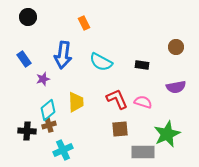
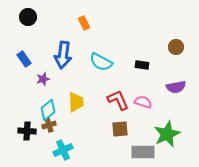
red L-shape: moved 1 px right, 1 px down
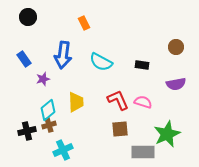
purple semicircle: moved 3 px up
black cross: rotated 18 degrees counterclockwise
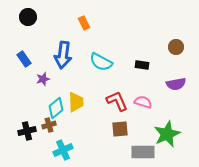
red L-shape: moved 1 px left, 1 px down
cyan diamond: moved 8 px right, 2 px up
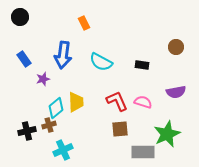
black circle: moved 8 px left
purple semicircle: moved 8 px down
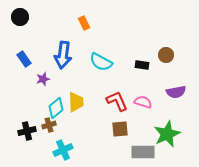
brown circle: moved 10 px left, 8 px down
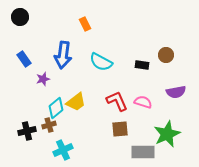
orange rectangle: moved 1 px right, 1 px down
yellow trapezoid: rotated 55 degrees clockwise
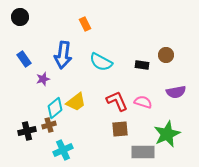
cyan diamond: moved 1 px left
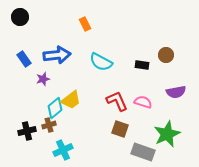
blue arrow: moved 6 px left; rotated 104 degrees counterclockwise
yellow trapezoid: moved 5 px left, 2 px up
brown square: rotated 24 degrees clockwise
gray rectangle: rotated 20 degrees clockwise
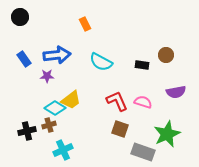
purple star: moved 4 px right, 3 px up; rotated 16 degrees clockwise
cyan diamond: rotated 70 degrees clockwise
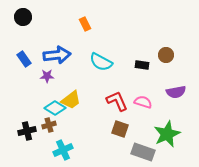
black circle: moved 3 px right
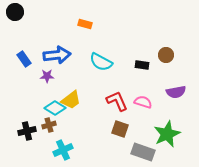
black circle: moved 8 px left, 5 px up
orange rectangle: rotated 48 degrees counterclockwise
